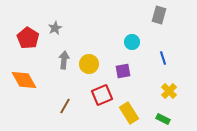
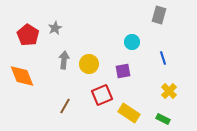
red pentagon: moved 3 px up
orange diamond: moved 2 px left, 4 px up; rotated 8 degrees clockwise
yellow rectangle: rotated 25 degrees counterclockwise
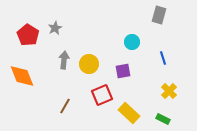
yellow rectangle: rotated 10 degrees clockwise
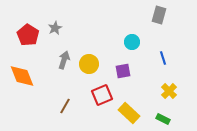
gray arrow: rotated 12 degrees clockwise
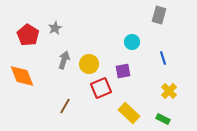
red square: moved 1 px left, 7 px up
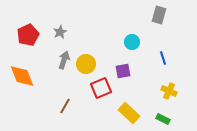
gray star: moved 5 px right, 4 px down
red pentagon: rotated 15 degrees clockwise
yellow circle: moved 3 px left
yellow cross: rotated 21 degrees counterclockwise
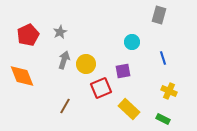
yellow rectangle: moved 4 px up
